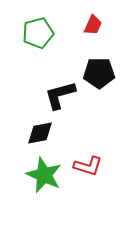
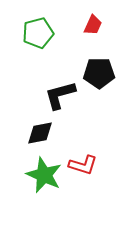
red L-shape: moved 5 px left, 1 px up
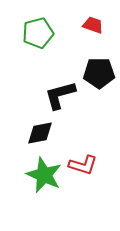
red trapezoid: rotated 95 degrees counterclockwise
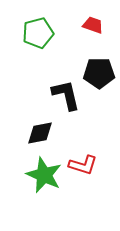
black L-shape: moved 6 px right; rotated 92 degrees clockwise
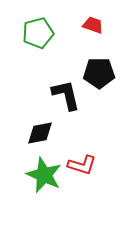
red L-shape: moved 1 px left
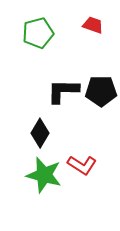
black pentagon: moved 2 px right, 18 px down
black L-shape: moved 3 px left, 4 px up; rotated 76 degrees counterclockwise
black diamond: rotated 48 degrees counterclockwise
red L-shape: rotated 16 degrees clockwise
green star: rotated 9 degrees counterclockwise
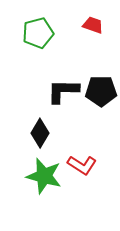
green star: moved 1 px down
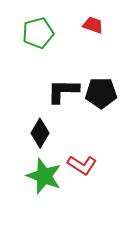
black pentagon: moved 2 px down
green star: rotated 6 degrees clockwise
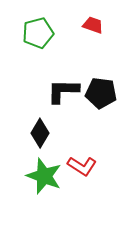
black pentagon: rotated 8 degrees clockwise
red L-shape: moved 1 px down
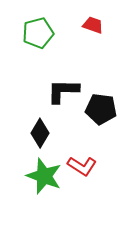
black pentagon: moved 16 px down
